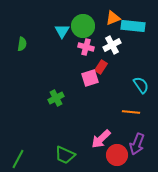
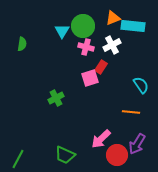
purple arrow: rotated 10 degrees clockwise
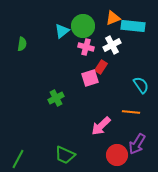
cyan triangle: rotated 21 degrees clockwise
pink arrow: moved 13 px up
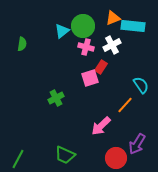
orange line: moved 6 px left, 7 px up; rotated 54 degrees counterclockwise
red circle: moved 1 px left, 3 px down
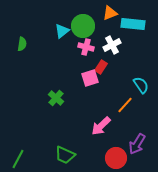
orange triangle: moved 3 px left, 5 px up
cyan rectangle: moved 2 px up
green cross: rotated 21 degrees counterclockwise
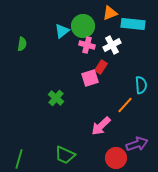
pink cross: moved 1 px right, 2 px up
cyan semicircle: rotated 30 degrees clockwise
purple arrow: rotated 140 degrees counterclockwise
green line: moved 1 px right; rotated 12 degrees counterclockwise
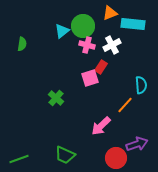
green line: rotated 54 degrees clockwise
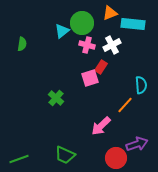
green circle: moved 1 px left, 3 px up
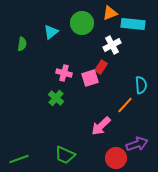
cyan triangle: moved 11 px left, 1 px down
pink cross: moved 23 px left, 28 px down
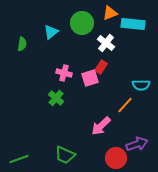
white cross: moved 6 px left, 2 px up; rotated 24 degrees counterclockwise
cyan semicircle: rotated 96 degrees clockwise
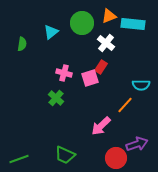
orange triangle: moved 1 px left, 3 px down
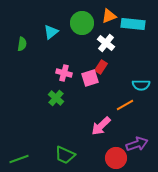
orange line: rotated 18 degrees clockwise
